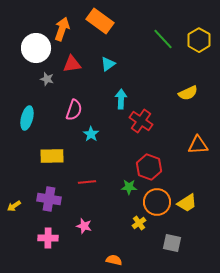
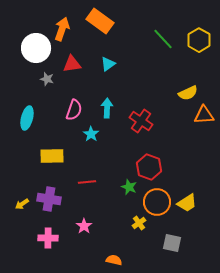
cyan arrow: moved 14 px left, 9 px down
orange triangle: moved 6 px right, 30 px up
green star: rotated 21 degrees clockwise
yellow arrow: moved 8 px right, 2 px up
pink star: rotated 21 degrees clockwise
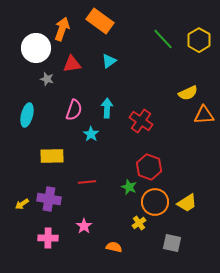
cyan triangle: moved 1 px right, 3 px up
cyan ellipse: moved 3 px up
orange circle: moved 2 px left
orange semicircle: moved 13 px up
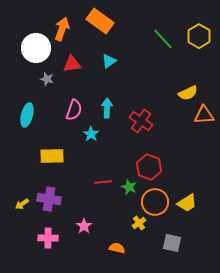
yellow hexagon: moved 4 px up
red line: moved 16 px right
orange semicircle: moved 3 px right, 1 px down
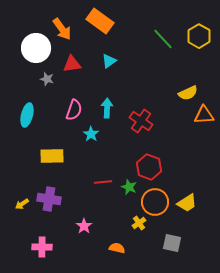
orange arrow: rotated 125 degrees clockwise
pink cross: moved 6 px left, 9 px down
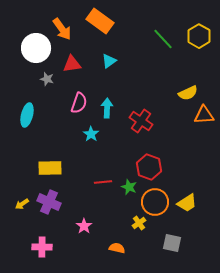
pink semicircle: moved 5 px right, 7 px up
yellow rectangle: moved 2 px left, 12 px down
purple cross: moved 3 px down; rotated 15 degrees clockwise
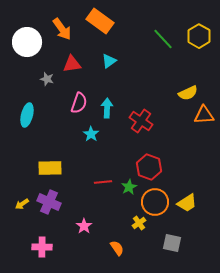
white circle: moved 9 px left, 6 px up
green star: rotated 21 degrees clockwise
orange semicircle: rotated 42 degrees clockwise
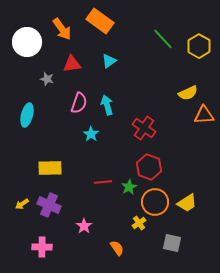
yellow hexagon: moved 10 px down
cyan arrow: moved 3 px up; rotated 18 degrees counterclockwise
red cross: moved 3 px right, 7 px down
purple cross: moved 3 px down
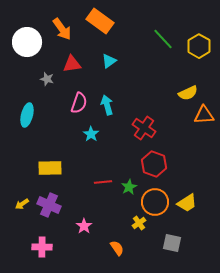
red hexagon: moved 5 px right, 3 px up
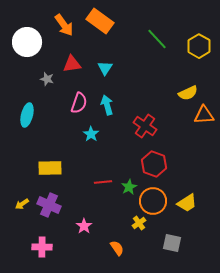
orange arrow: moved 2 px right, 4 px up
green line: moved 6 px left
cyan triangle: moved 4 px left, 7 px down; rotated 21 degrees counterclockwise
red cross: moved 1 px right, 2 px up
orange circle: moved 2 px left, 1 px up
